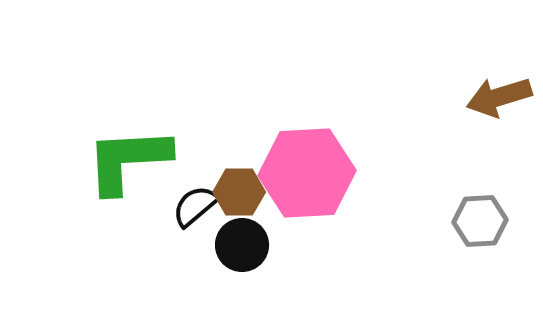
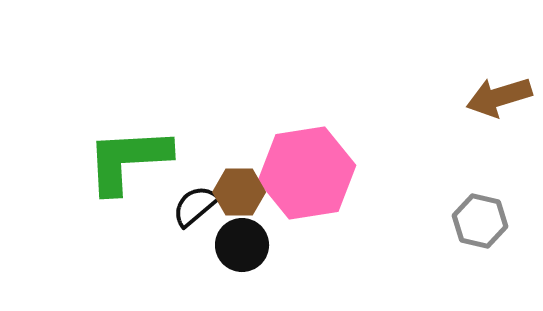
pink hexagon: rotated 6 degrees counterclockwise
gray hexagon: rotated 16 degrees clockwise
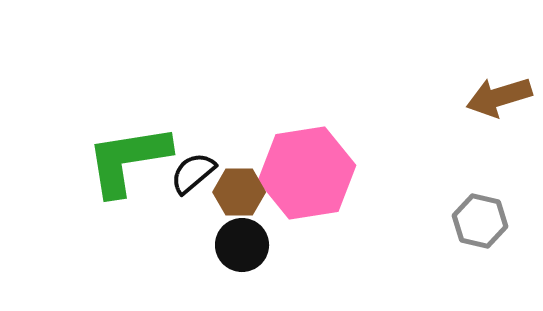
green L-shape: rotated 6 degrees counterclockwise
black semicircle: moved 2 px left, 33 px up
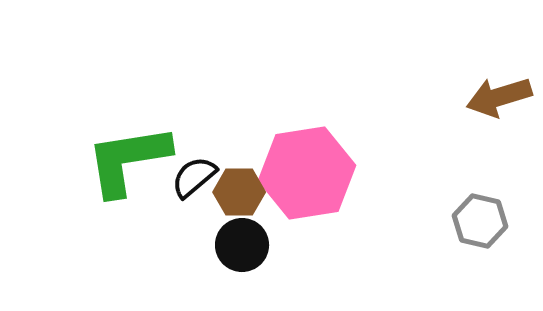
black semicircle: moved 1 px right, 4 px down
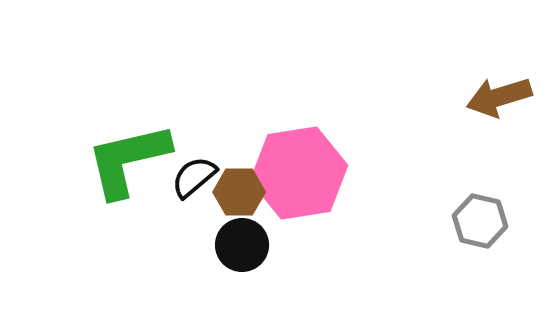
green L-shape: rotated 4 degrees counterclockwise
pink hexagon: moved 8 px left
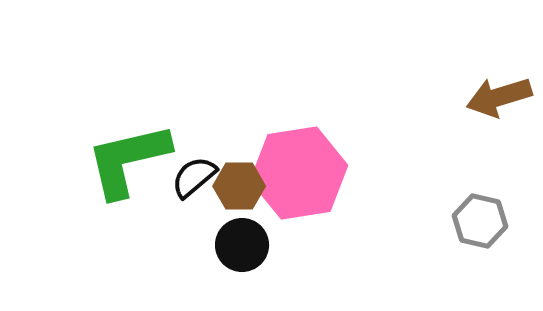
brown hexagon: moved 6 px up
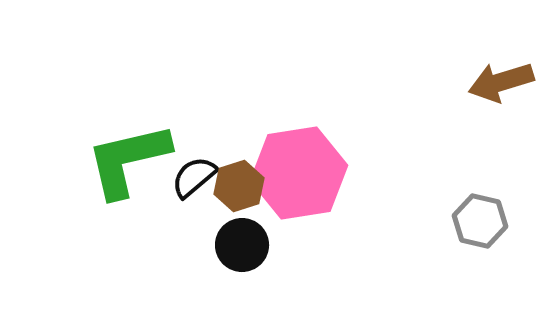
brown arrow: moved 2 px right, 15 px up
brown hexagon: rotated 18 degrees counterclockwise
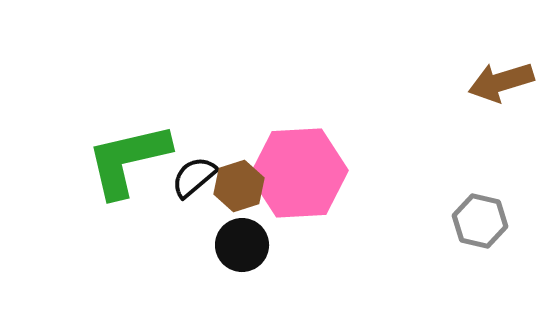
pink hexagon: rotated 6 degrees clockwise
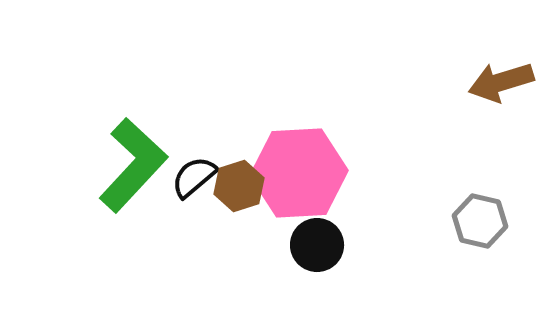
green L-shape: moved 5 px right, 5 px down; rotated 146 degrees clockwise
black circle: moved 75 px right
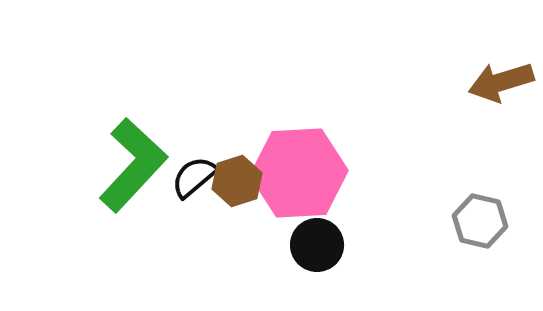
brown hexagon: moved 2 px left, 5 px up
